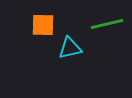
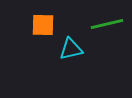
cyan triangle: moved 1 px right, 1 px down
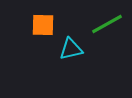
green line: rotated 16 degrees counterclockwise
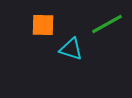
cyan triangle: rotated 30 degrees clockwise
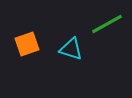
orange square: moved 16 px left, 19 px down; rotated 20 degrees counterclockwise
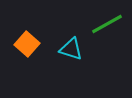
orange square: rotated 30 degrees counterclockwise
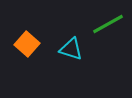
green line: moved 1 px right
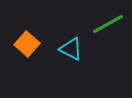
cyan triangle: rotated 10 degrees clockwise
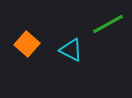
cyan triangle: moved 1 px down
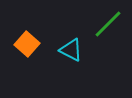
green line: rotated 16 degrees counterclockwise
